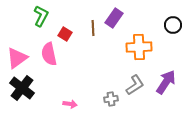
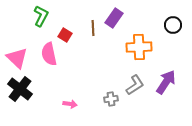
red square: moved 1 px down
pink triangle: rotated 40 degrees counterclockwise
black cross: moved 2 px left, 1 px down
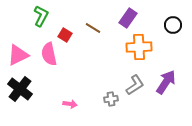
purple rectangle: moved 14 px right
brown line: rotated 56 degrees counterclockwise
pink triangle: moved 1 px right, 3 px up; rotated 50 degrees clockwise
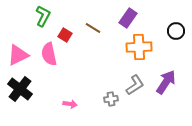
green L-shape: moved 2 px right
black circle: moved 3 px right, 6 px down
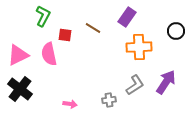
purple rectangle: moved 1 px left, 1 px up
red square: rotated 24 degrees counterclockwise
gray cross: moved 2 px left, 1 px down
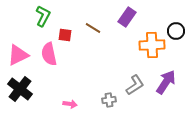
orange cross: moved 13 px right, 2 px up
